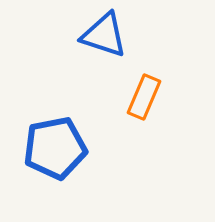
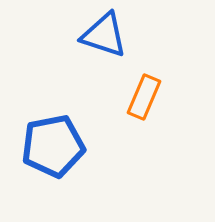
blue pentagon: moved 2 px left, 2 px up
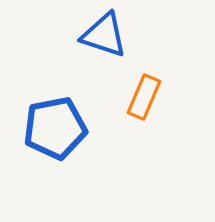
blue pentagon: moved 2 px right, 18 px up
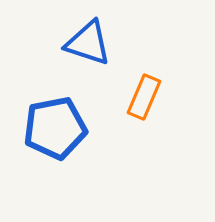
blue triangle: moved 16 px left, 8 px down
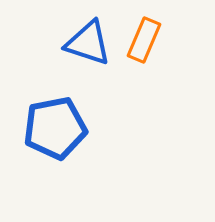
orange rectangle: moved 57 px up
